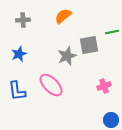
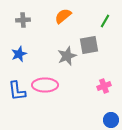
green line: moved 7 px left, 11 px up; rotated 48 degrees counterclockwise
pink ellipse: moved 6 px left; rotated 45 degrees counterclockwise
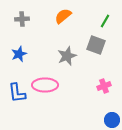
gray cross: moved 1 px left, 1 px up
gray square: moved 7 px right; rotated 30 degrees clockwise
blue L-shape: moved 2 px down
blue circle: moved 1 px right
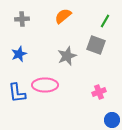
pink cross: moved 5 px left, 6 px down
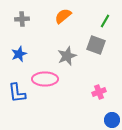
pink ellipse: moved 6 px up
